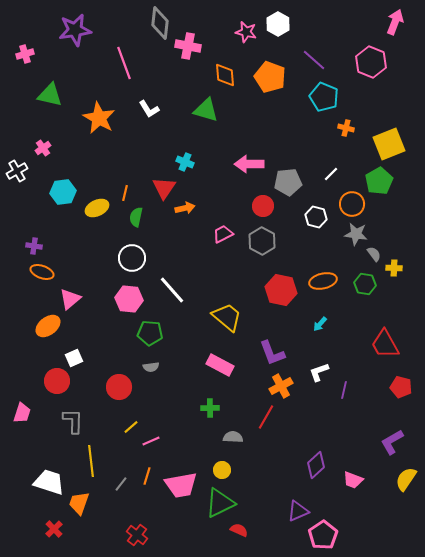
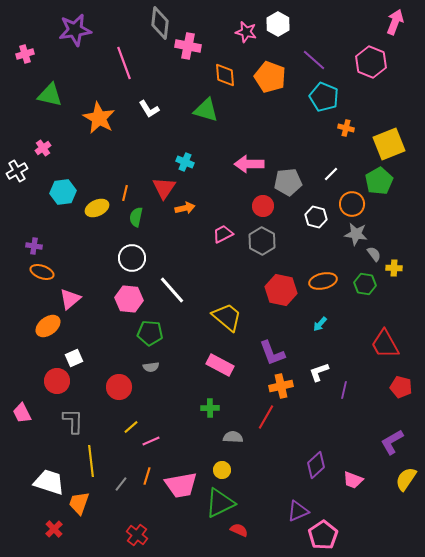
orange cross at (281, 386): rotated 15 degrees clockwise
pink trapezoid at (22, 413): rotated 135 degrees clockwise
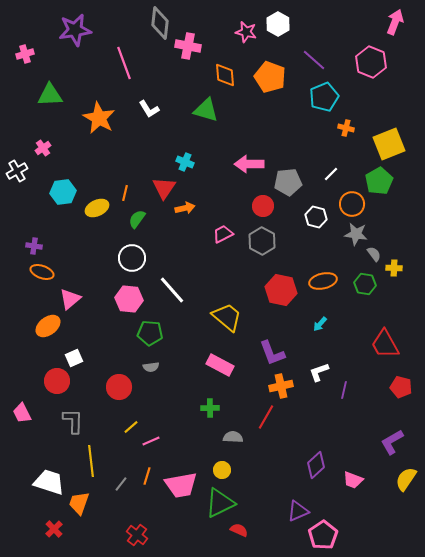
green triangle at (50, 95): rotated 16 degrees counterclockwise
cyan pentagon at (324, 97): rotated 28 degrees clockwise
green semicircle at (136, 217): moved 1 px right, 2 px down; rotated 24 degrees clockwise
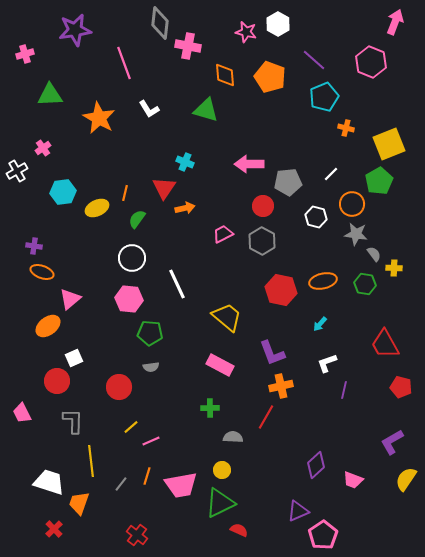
white line at (172, 290): moved 5 px right, 6 px up; rotated 16 degrees clockwise
white L-shape at (319, 372): moved 8 px right, 9 px up
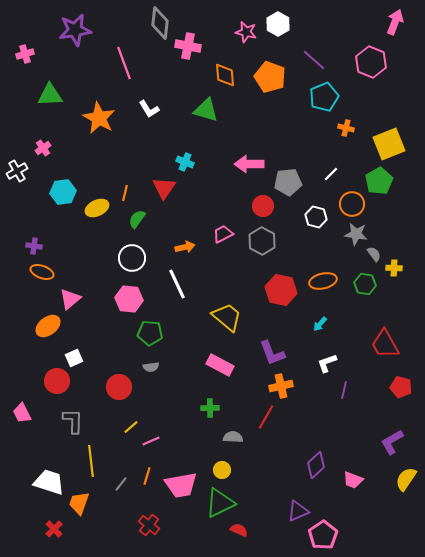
orange arrow at (185, 208): moved 39 px down
red cross at (137, 535): moved 12 px right, 10 px up
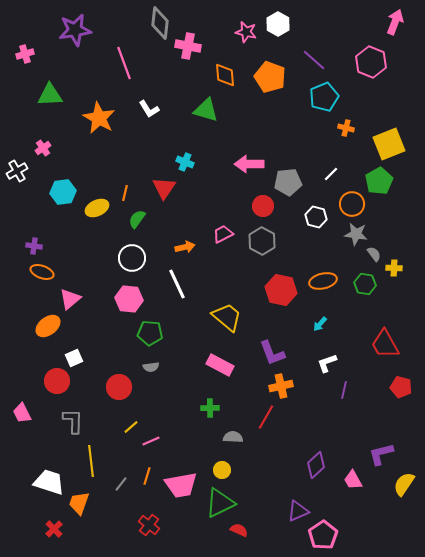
purple L-shape at (392, 442): moved 11 px left, 12 px down; rotated 16 degrees clockwise
yellow semicircle at (406, 479): moved 2 px left, 5 px down
pink trapezoid at (353, 480): rotated 40 degrees clockwise
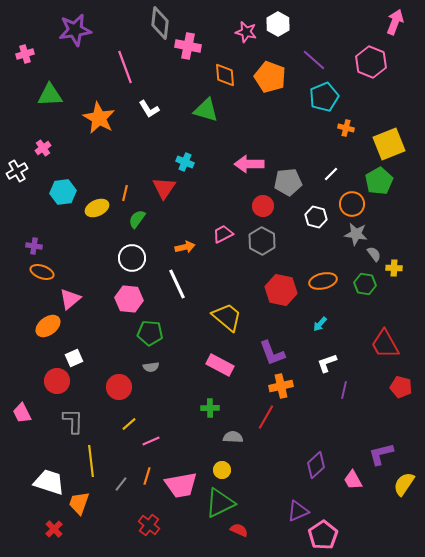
pink line at (124, 63): moved 1 px right, 4 px down
yellow line at (131, 427): moved 2 px left, 3 px up
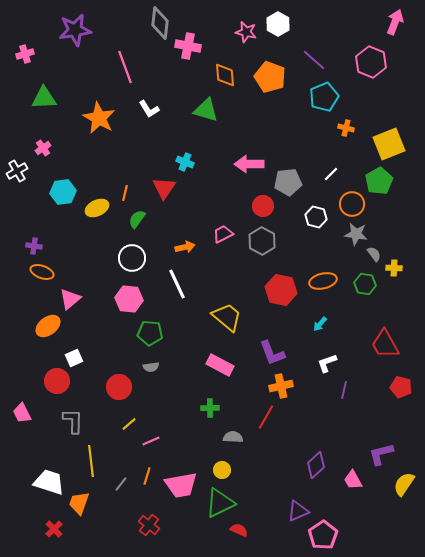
green triangle at (50, 95): moved 6 px left, 3 px down
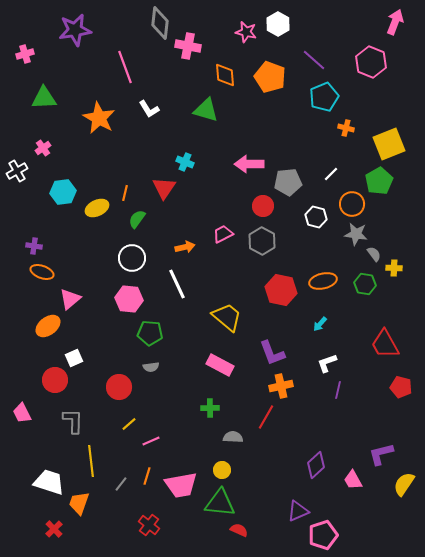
red circle at (57, 381): moved 2 px left, 1 px up
purple line at (344, 390): moved 6 px left
green triangle at (220, 503): rotated 32 degrees clockwise
pink pentagon at (323, 535): rotated 16 degrees clockwise
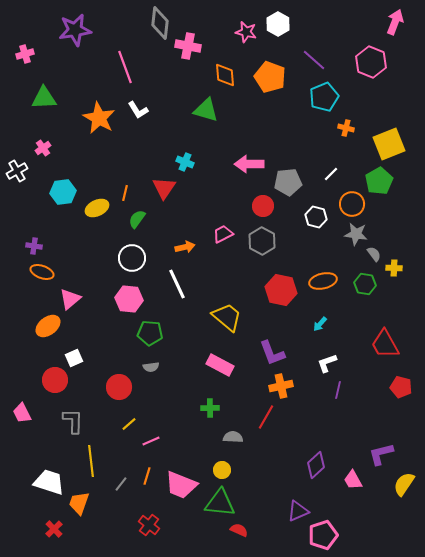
white L-shape at (149, 109): moved 11 px left, 1 px down
pink trapezoid at (181, 485): rotated 32 degrees clockwise
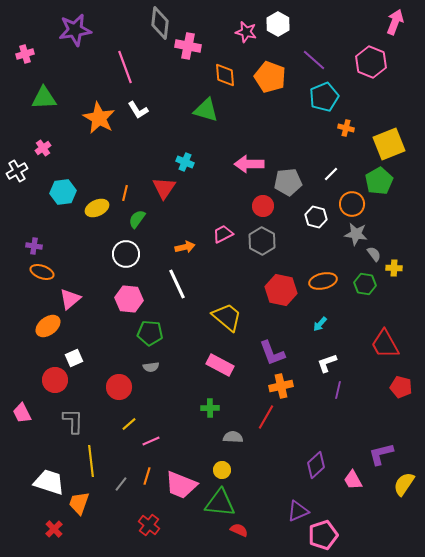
white circle at (132, 258): moved 6 px left, 4 px up
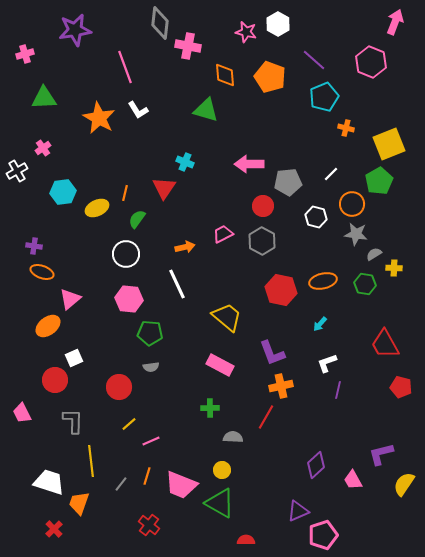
gray semicircle at (374, 254): rotated 84 degrees counterclockwise
green triangle at (220, 503): rotated 24 degrees clockwise
red semicircle at (239, 530): moved 7 px right, 10 px down; rotated 24 degrees counterclockwise
